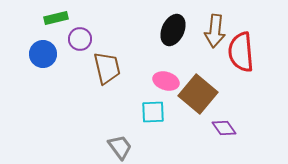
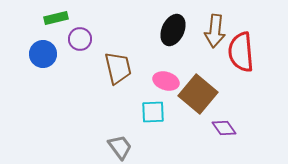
brown trapezoid: moved 11 px right
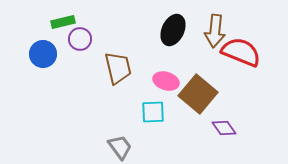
green rectangle: moved 7 px right, 4 px down
red semicircle: rotated 117 degrees clockwise
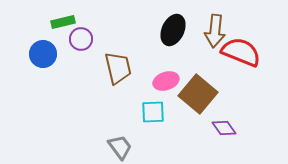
purple circle: moved 1 px right
pink ellipse: rotated 35 degrees counterclockwise
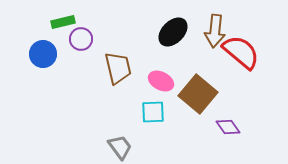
black ellipse: moved 2 px down; rotated 20 degrees clockwise
red semicircle: rotated 18 degrees clockwise
pink ellipse: moved 5 px left; rotated 45 degrees clockwise
purple diamond: moved 4 px right, 1 px up
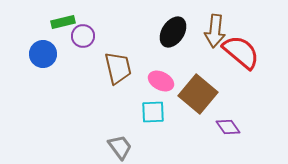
black ellipse: rotated 12 degrees counterclockwise
purple circle: moved 2 px right, 3 px up
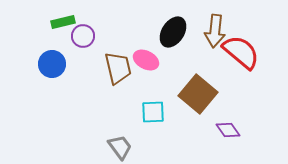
blue circle: moved 9 px right, 10 px down
pink ellipse: moved 15 px left, 21 px up
purple diamond: moved 3 px down
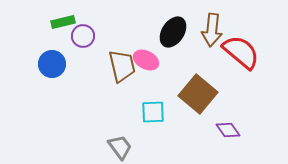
brown arrow: moved 3 px left, 1 px up
brown trapezoid: moved 4 px right, 2 px up
